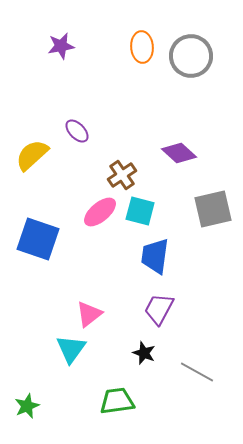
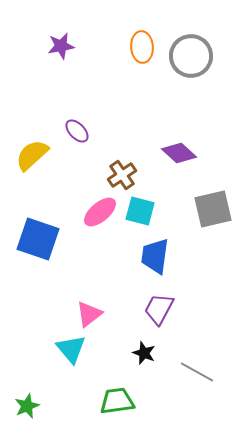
cyan triangle: rotated 16 degrees counterclockwise
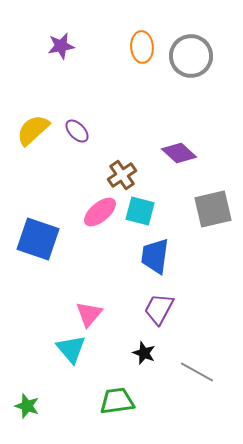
yellow semicircle: moved 1 px right, 25 px up
pink triangle: rotated 12 degrees counterclockwise
green star: rotated 30 degrees counterclockwise
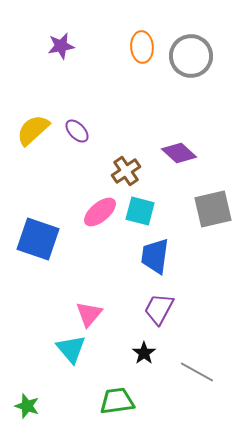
brown cross: moved 4 px right, 4 px up
black star: rotated 15 degrees clockwise
